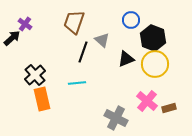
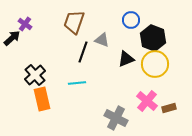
gray triangle: rotated 21 degrees counterclockwise
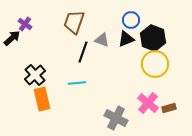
black triangle: moved 20 px up
pink cross: moved 1 px right, 2 px down
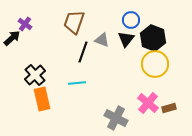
black triangle: rotated 30 degrees counterclockwise
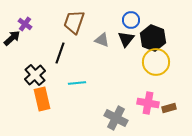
black line: moved 23 px left, 1 px down
yellow circle: moved 1 px right, 2 px up
pink cross: rotated 30 degrees counterclockwise
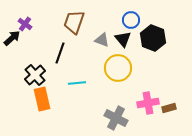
black triangle: moved 3 px left; rotated 18 degrees counterclockwise
yellow circle: moved 38 px left, 6 px down
pink cross: rotated 20 degrees counterclockwise
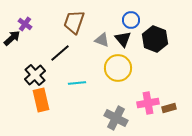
black hexagon: moved 2 px right, 1 px down
black line: rotated 30 degrees clockwise
orange rectangle: moved 1 px left, 1 px down
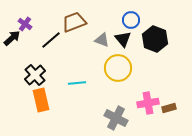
brown trapezoid: rotated 50 degrees clockwise
black line: moved 9 px left, 13 px up
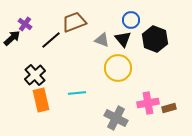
cyan line: moved 10 px down
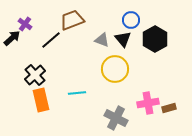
brown trapezoid: moved 2 px left, 2 px up
black hexagon: rotated 10 degrees clockwise
yellow circle: moved 3 px left, 1 px down
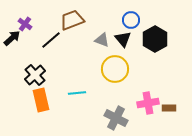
brown rectangle: rotated 16 degrees clockwise
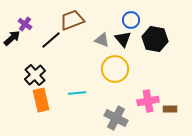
black hexagon: rotated 20 degrees counterclockwise
pink cross: moved 2 px up
brown rectangle: moved 1 px right, 1 px down
